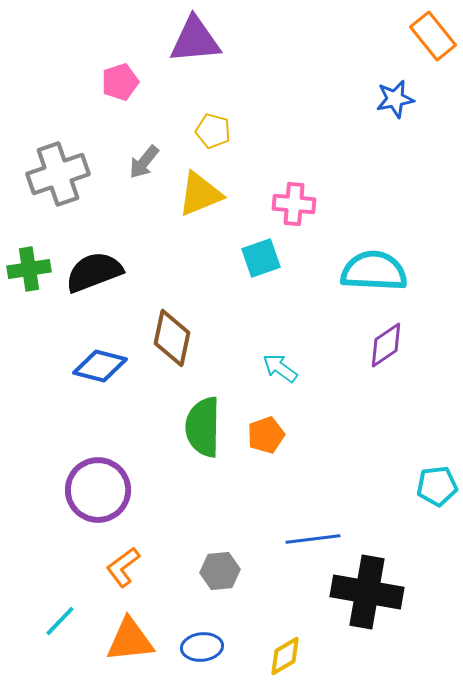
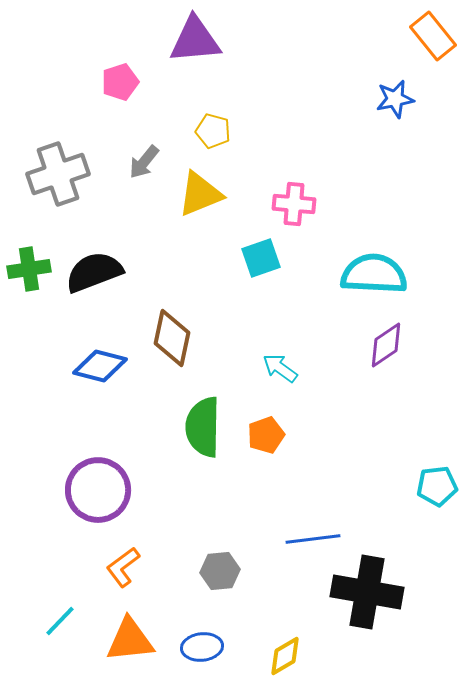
cyan semicircle: moved 3 px down
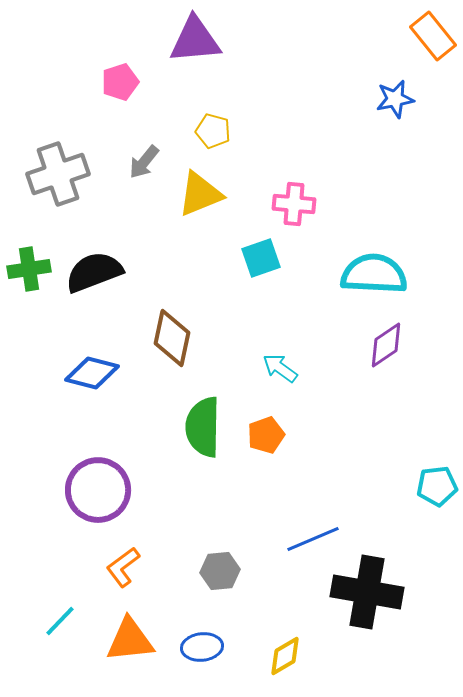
blue diamond: moved 8 px left, 7 px down
blue line: rotated 16 degrees counterclockwise
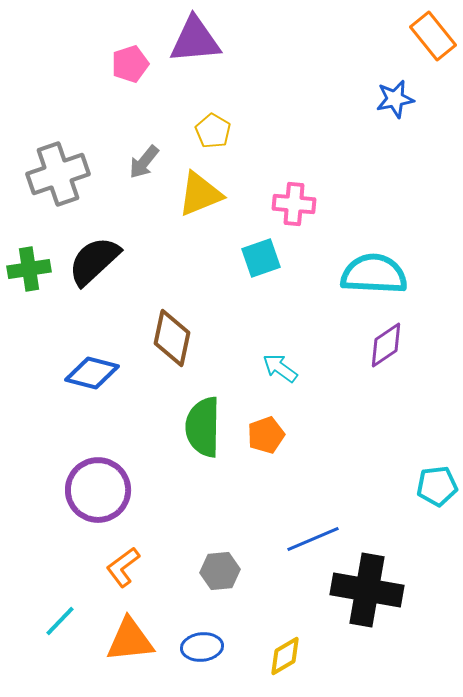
pink pentagon: moved 10 px right, 18 px up
yellow pentagon: rotated 16 degrees clockwise
black semicircle: moved 11 px up; rotated 22 degrees counterclockwise
black cross: moved 2 px up
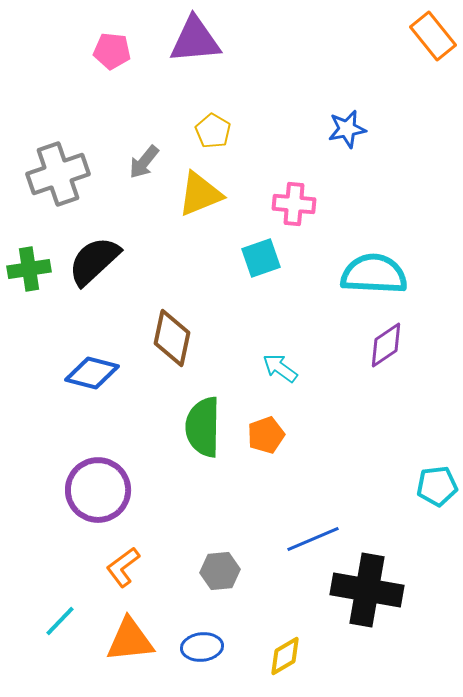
pink pentagon: moved 18 px left, 13 px up; rotated 24 degrees clockwise
blue star: moved 48 px left, 30 px down
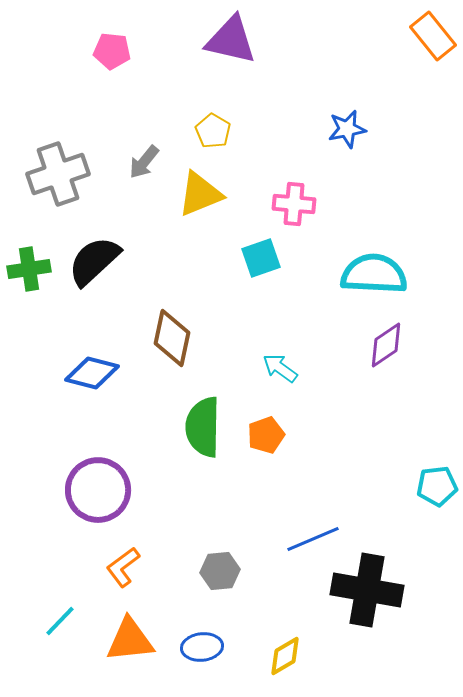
purple triangle: moved 36 px right; rotated 18 degrees clockwise
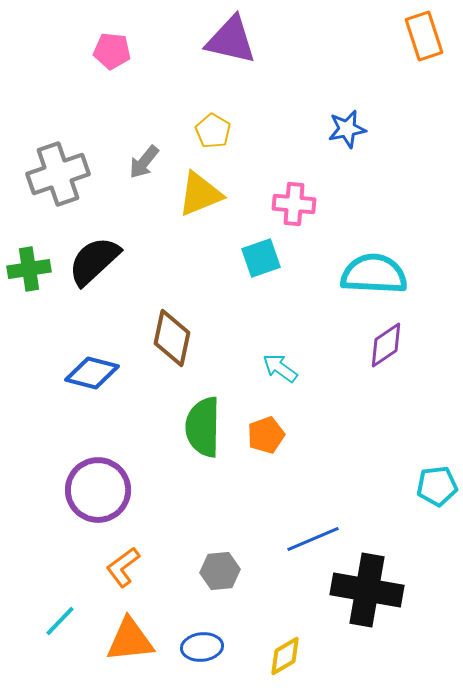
orange rectangle: moved 9 px left; rotated 21 degrees clockwise
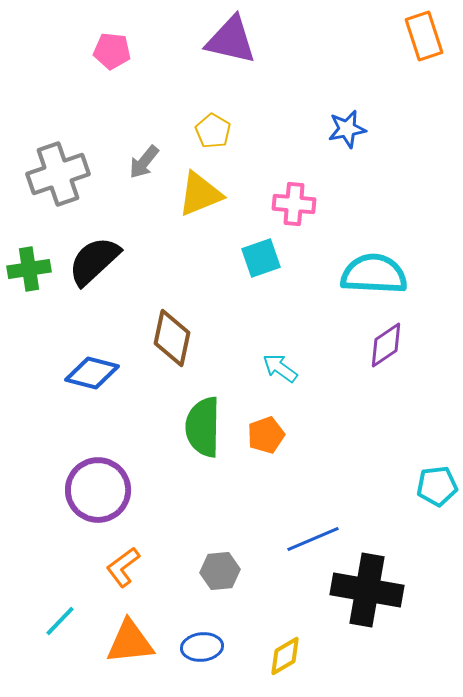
orange triangle: moved 2 px down
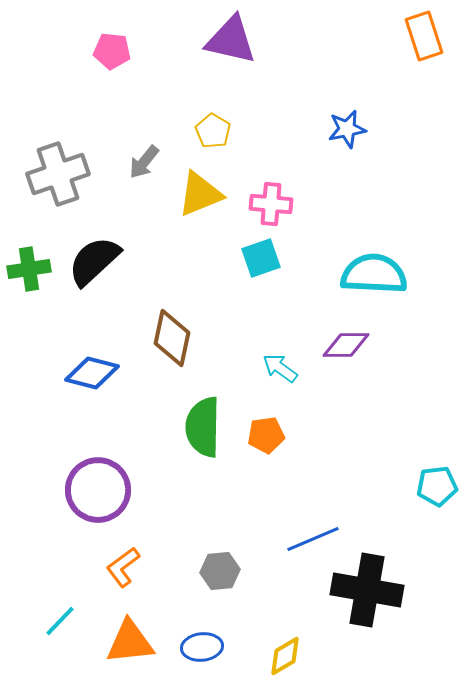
pink cross: moved 23 px left
purple diamond: moved 40 px left; rotated 33 degrees clockwise
orange pentagon: rotated 12 degrees clockwise
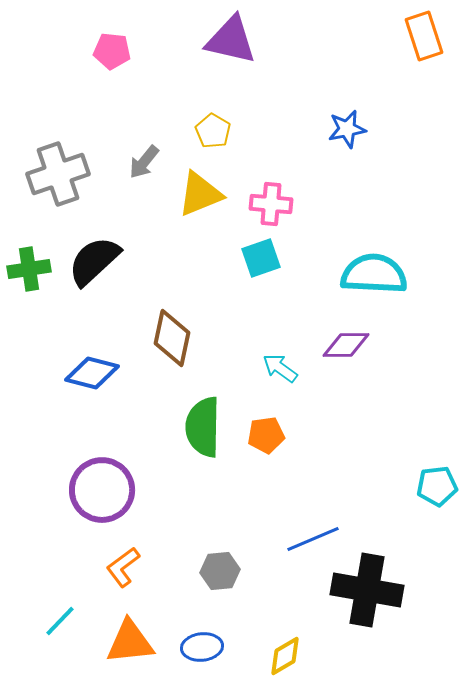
purple circle: moved 4 px right
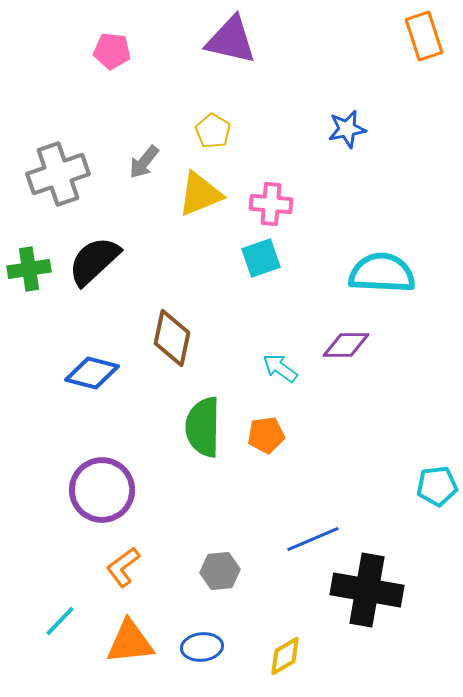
cyan semicircle: moved 8 px right, 1 px up
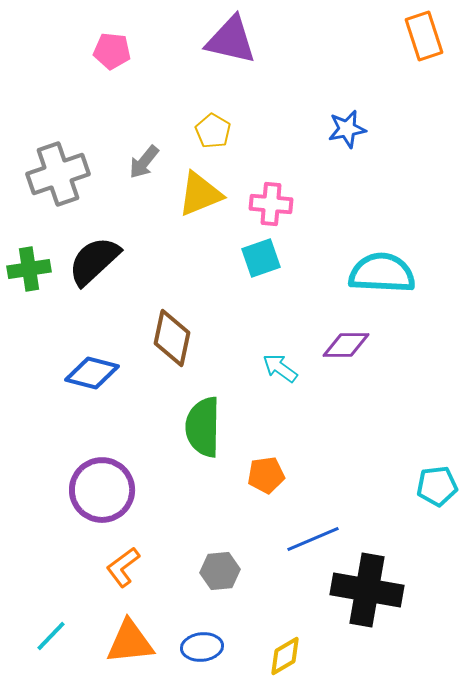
orange pentagon: moved 40 px down
cyan line: moved 9 px left, 15 px down
